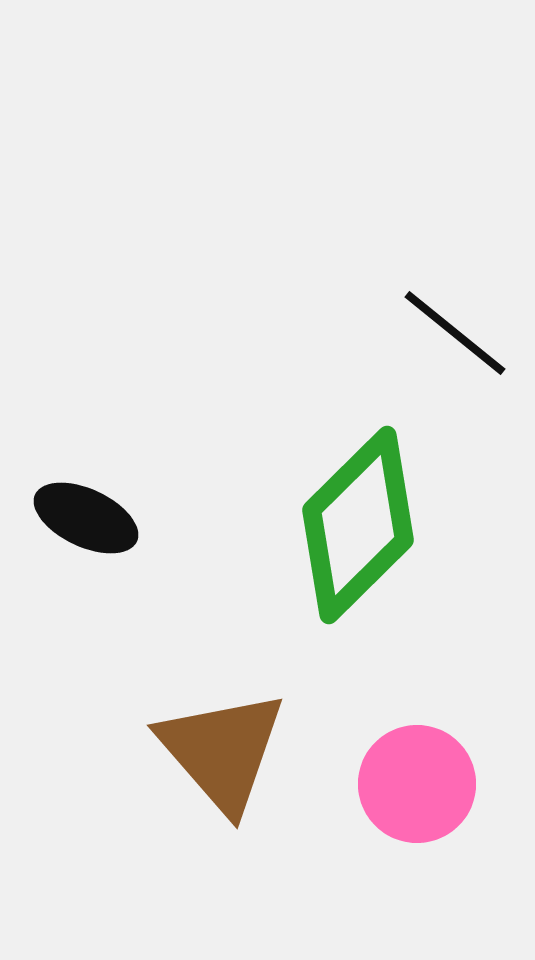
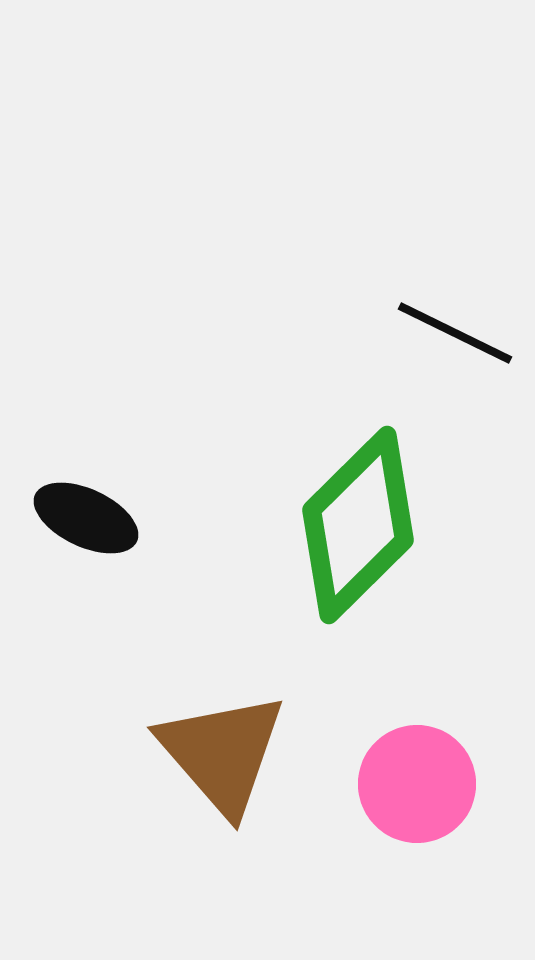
black line: rotated 13 degrees counterclockwise
brown triangle: moved 2 px down
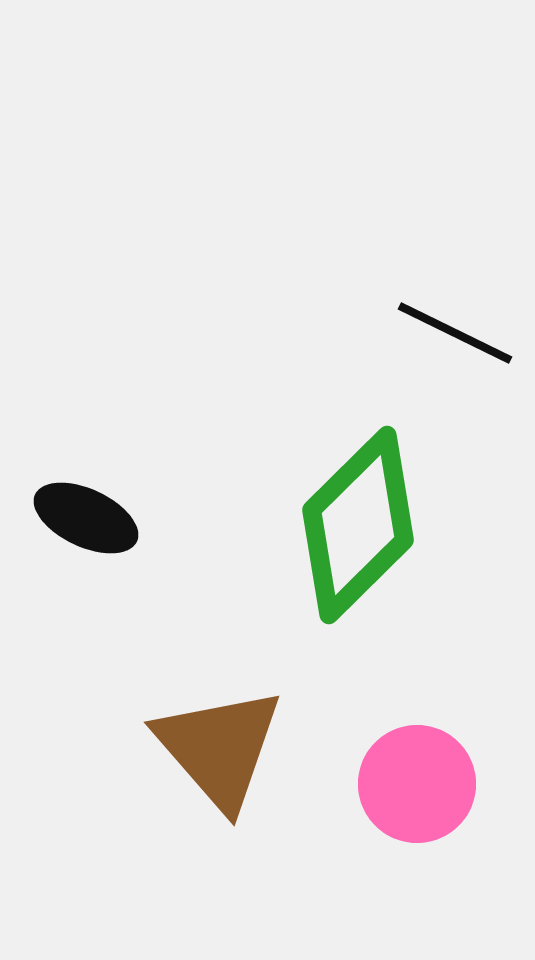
brown triangle: moved 3 px left, 5 px up
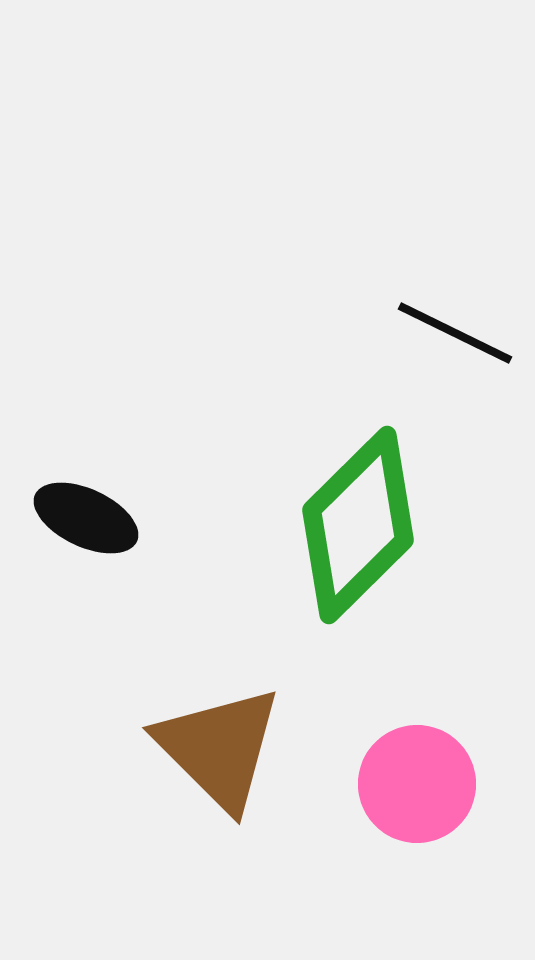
brown triangle: rotated 4 degrees counterclockwise
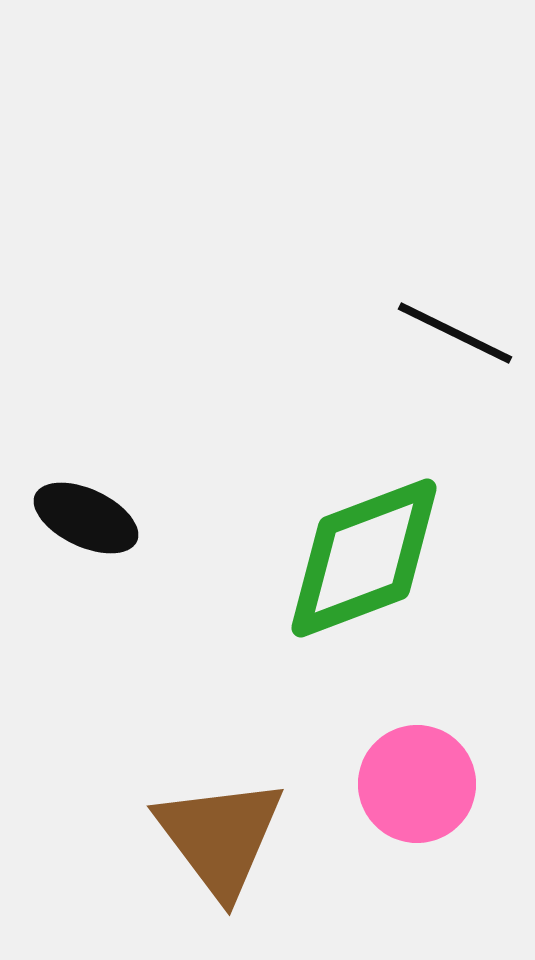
green diamond: moved 6 px right, 33 px down; rotated 24 degrees clockwise
brown triangle: moved 1 px right, 89 px down; rotated 8 degrees clockwise
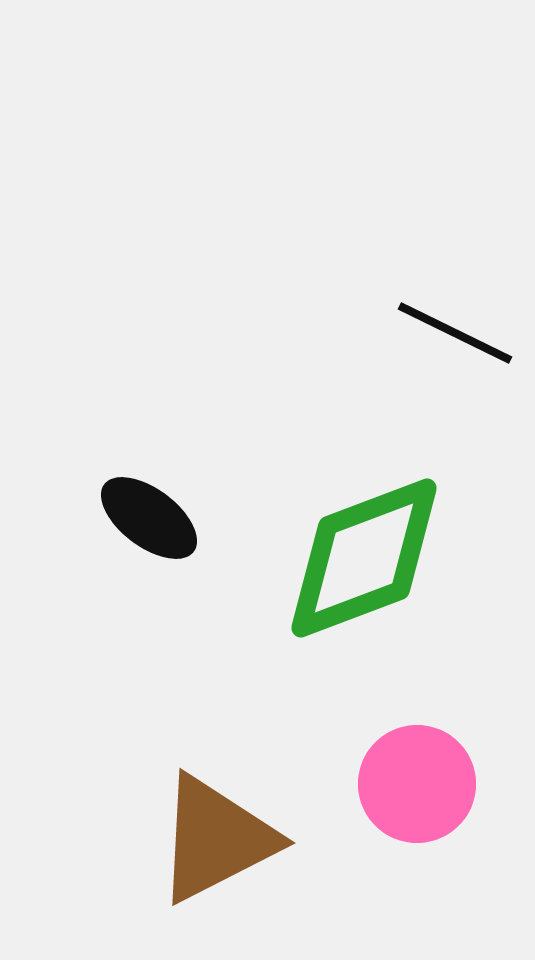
black ellipse: moved 63 px right; rotated 12 degrees clockwise
brown triangle: moved 4 px left, 2 px down; rotated 40 degrees clockwise
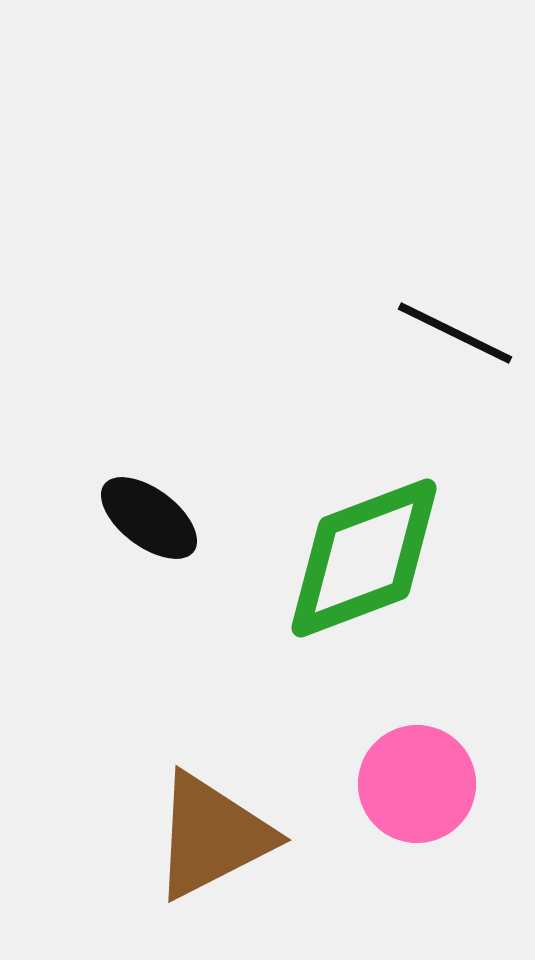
brown triangle: moved 4 px left, 3 px up
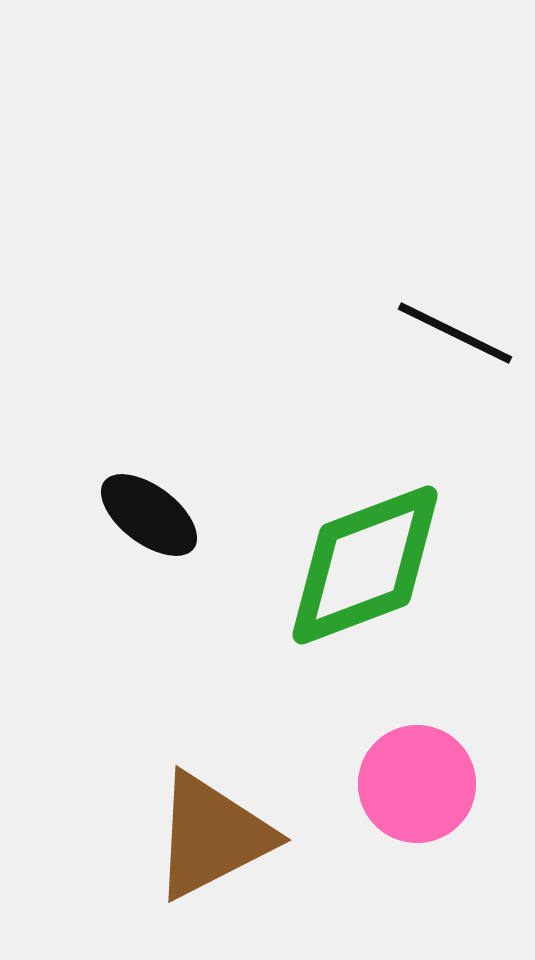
black ellipse: moved 3 px up
green diamond: moved 1 px right, 7 px down
